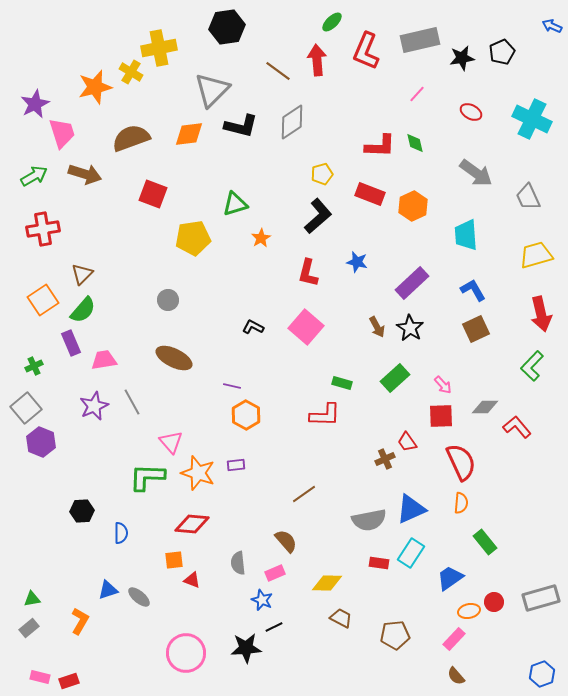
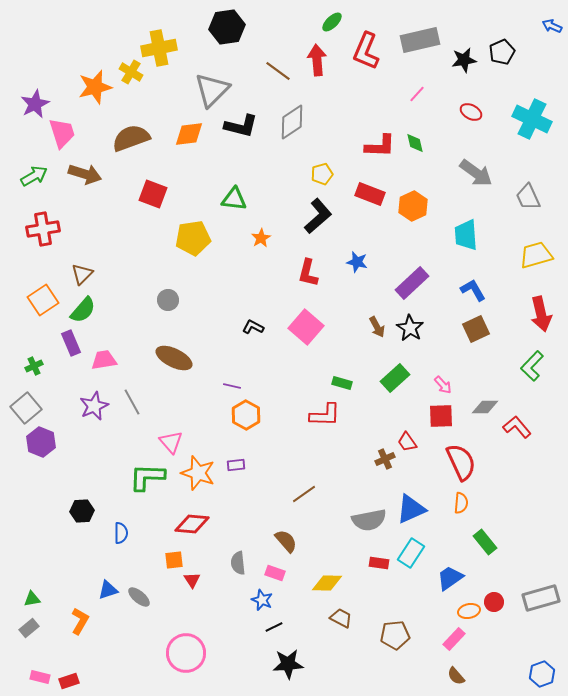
black star at (462, 58): moved 2 px right, 2 px down
green triangle at (235, 204): moved 1 px left, 5 px up; rotated 24 degrees clockwise
pink rectangle at (275, 573): rotated 42 degrees clockwise
red triangle at (192, 580): rotated 36 degrees clockwise
black star at (246, 648): moved 42 px right, 16 px down
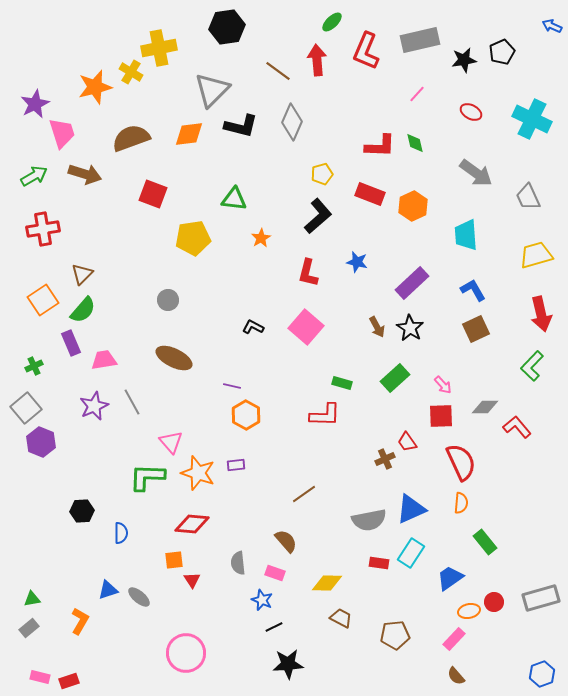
gray diamond at (292, 122): rotated 33 degrees counterclockwise
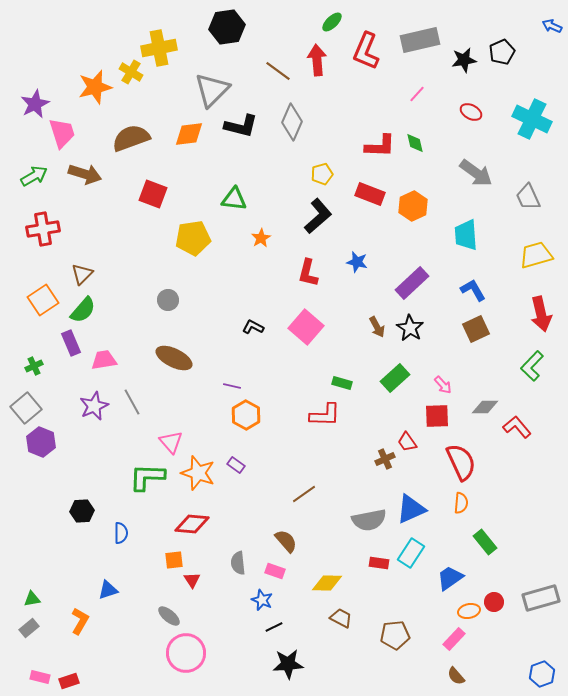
red square at (441, 416): moved 4 px left
purple rectangle at (236, 465): rotated 42 degrees clockwise
pink rectangle at (275, 573): moved 2 px up
gray ellipse at (139, 597): moved 30 px right, 19 px down
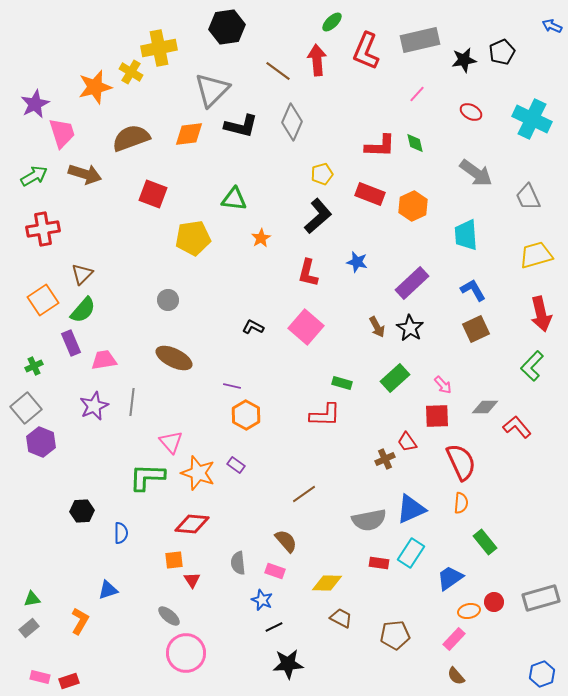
gray line at (132, 402): rotated 36 degrees clockwise
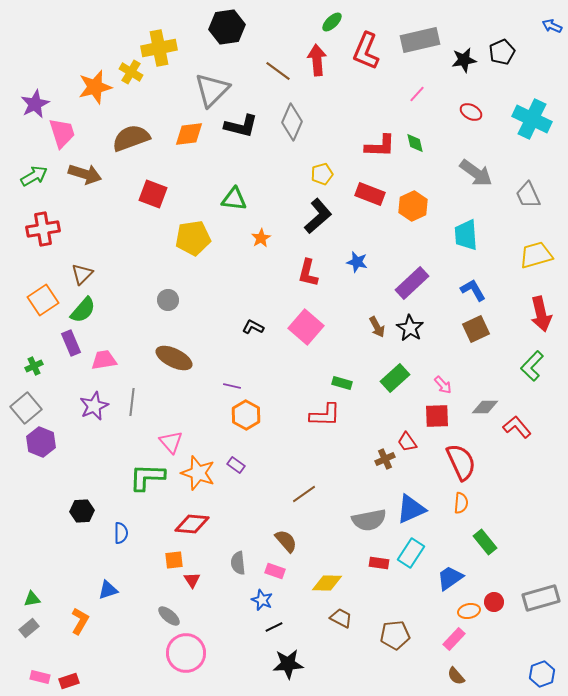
gray trapezoid at (528, 197): moved 2 px up
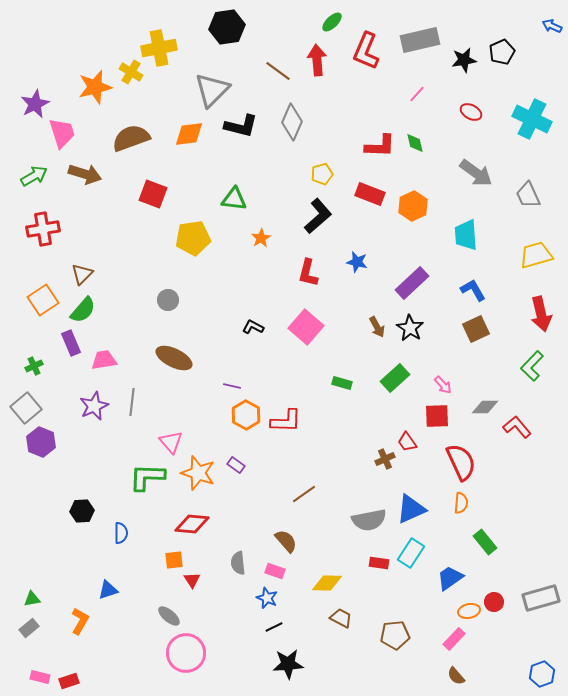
red L-shape at (325, 415): moved 39 px left, 6 px down
blue star at (262, 600): moved 5 px right, 2 px up
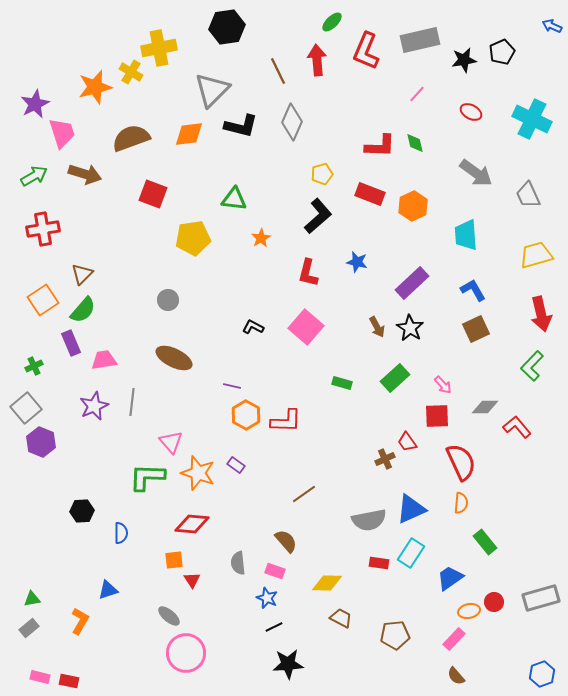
brown line at (278, 71): rotated 28 degrees clockwise
red rectangle at (69, 681): rotated 30 degrees clockwise
